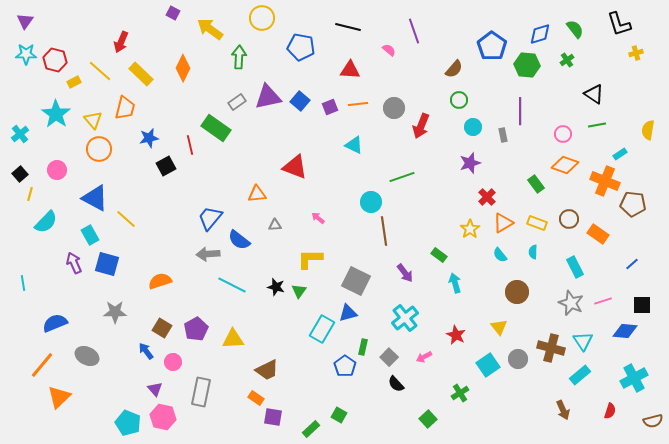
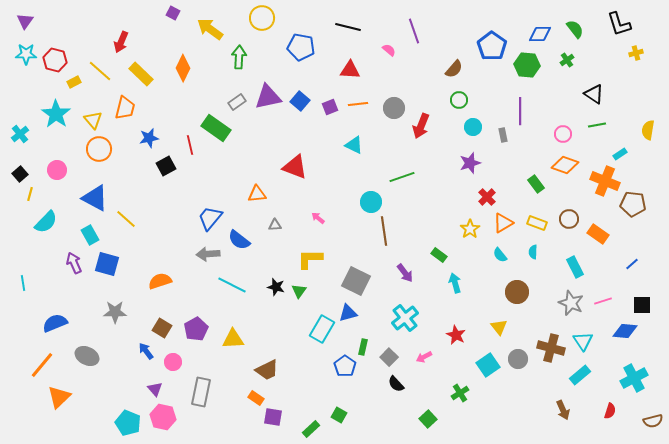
blue diamond at (540, 34): rotated 15 degrees clockwise
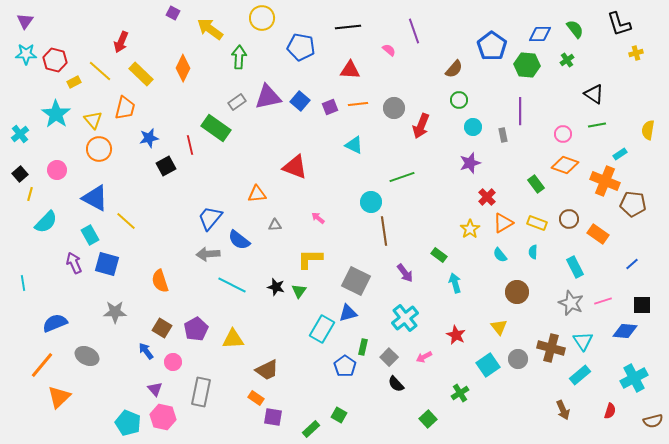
black line at (348, 27): rotated 20 degrees counterclockwise
yellow line at (126, 219): moved 2 px down
orange semicircle at (160, 281): rotated 90 degrees counterclockwise
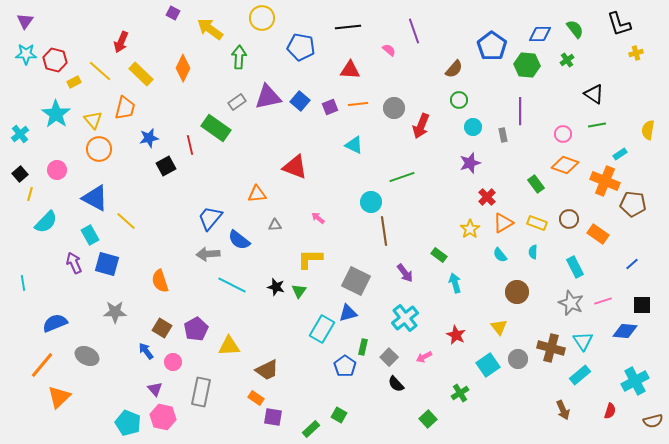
yellow triangle at (233, 339): moved 4 px left, 7 px down
cyan cross at (634, 378): moved 1 px right, 3 px down
